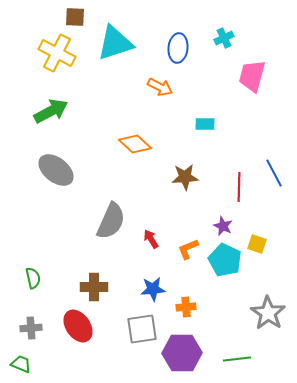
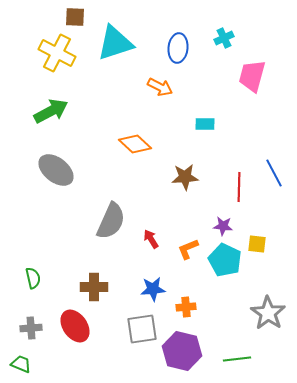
purple star: rotated 18 degrees counterclockwise
yellow square: rotated 12 degrees counterclockwise
red ellipse: moved 3 px left
purple hexagon: moved 2 px up; rotated 15 degrees clockwise
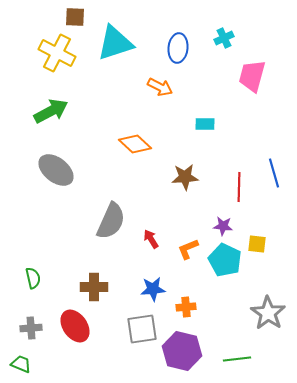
blue line: rotated 12 degrees clockwise
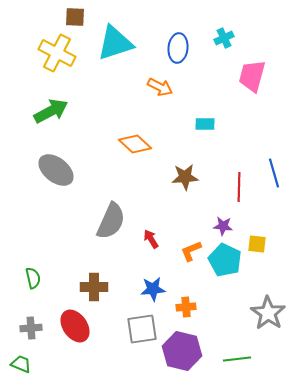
orange L-shape: moved 3 px right, 2 px down
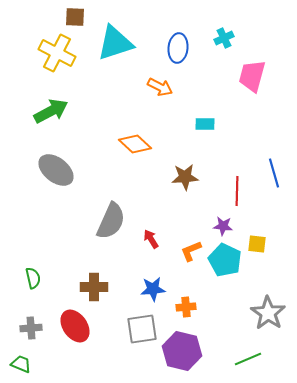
red line: moved 2 px left, 4 px down
green line: moved 11 px right; rotated 16 degrees counterclockwise
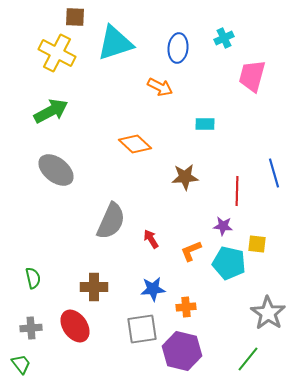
cyan pentagon: moved 4 px right, 3 px down; rotated 12 degrees counterclockwise
green line: rotated 28 degrees counterclockwise
green trapezoid: rotated 30 degrees clockwise
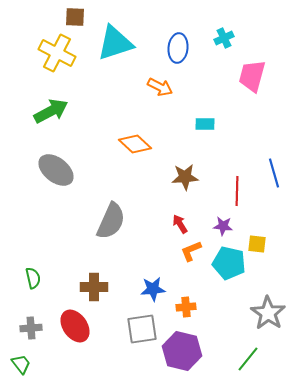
red arrow: moved 29 px right, 15 px up
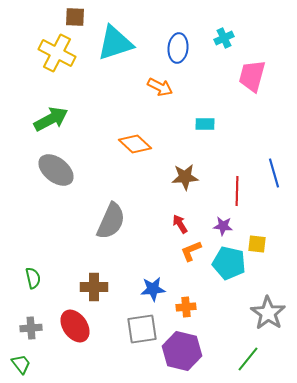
green arrow: moved 8 px down
